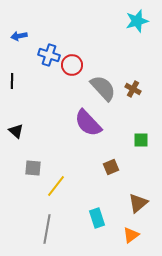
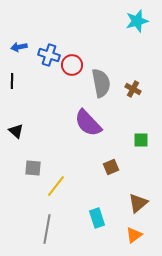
blue arrow: moved 11 px down
gray semicircle: moved 2 px left, 5 px up; rotated 32 degrees clockwise
orange triangle: moved 3 px right
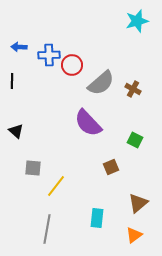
blue arrow: rotated 14 degrees clockwise
blue cross: rotated 20 degrees counterclockwise
gray semicircle: rotated 60 degrees clockwise
green square: moved 6 px left; rotated 28 degrees clockwise
cyan rectangle: rotated 24 degrees clockwise
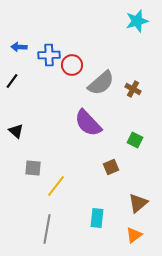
black line: rotated 35 degrees clockwise
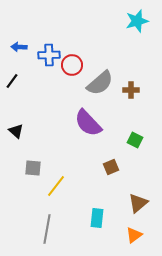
gray semicircle: moved 1 px left
brown cross: moved 2 px left, 1 px down; rotated 28 degrees counterclockwise
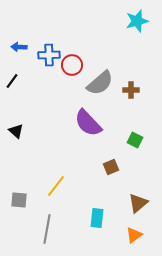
gray square: moved 14 px left, 32 px down
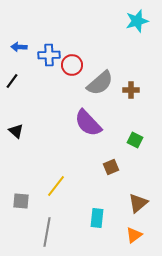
gray square: moved 2 px right, 1 px down
gray line: moved 3 px down
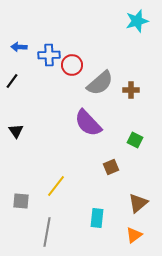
black triangle: rotated 14 degrees clockwise
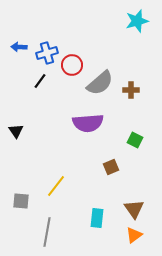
blue cross: moved 2 px left, 2 px up; rotated 15 degrees counterclockwise
black line: moved 28 px right
purple semicircle: rotated 52 degrees counterclockwise
brown triangle: moved 4 px left, 6 px down; rotated 25 degrees counterclockwise
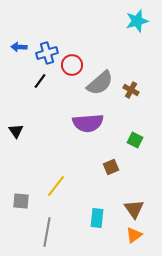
brown cross: rotated 28 degrees clockwise
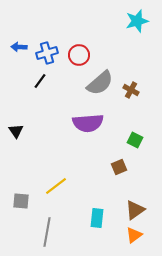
red circle: moved 7 px right, 10 px up
brown square: moved 8 px right
yellow line: rotated 15 degrees clockwise
brown triangle: moved 1 px right, 1 px down; rotated 30 degrees clockwise
